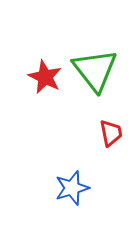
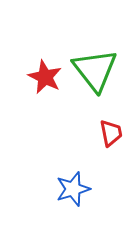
blue star: moved 1 px right, 1 px down
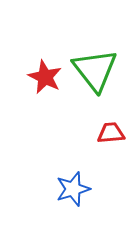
red trapezoid: rotated 84 degrees counterclockwise
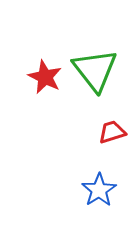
red trapezoid: moved 1 px right, 1 px up; rotated 12 degrees counterclockwise
blue star: moved 26 px right, 1 px down; rotated 16 degrees counterclockwise
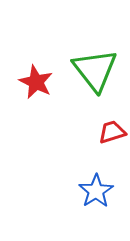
red star: moved 9 px left, 5 px down
blue star: moved 3 px left, 1 px down
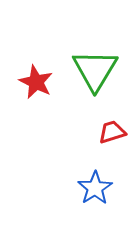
green triangle: rotated 9 degrees clockwise
blue star: moved 1 px left, 3 px up
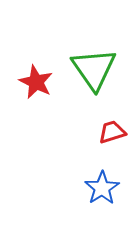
green triangle: moved 1 px left, 1 px up; rotated 6 degrees counterclockwise
blue star: moved 7 px right
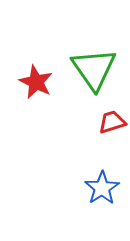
red trapezoid: moved 10 px up
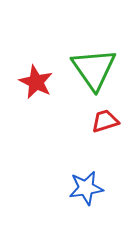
red trapezoid: moved 7 px left, 1 px up
blue star: moved 16 px left; rotated 24 degrees clockwise
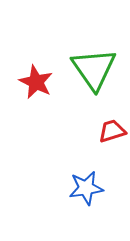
red trapezoid: moved 7 px right, 10 px down
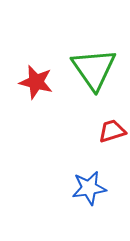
red star: rotated 12 degrees counterclockwise
blue star: moved 3 px right
